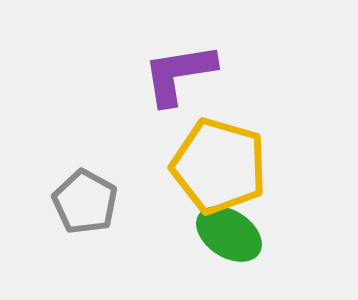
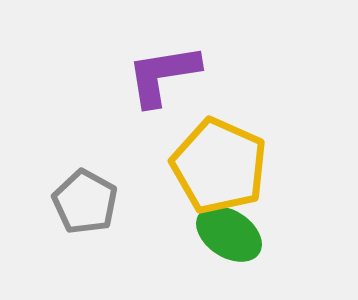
purple L-shape: moved 16 px left, 1 px down
yellow pentagon: rotated 8 degrees clockwise
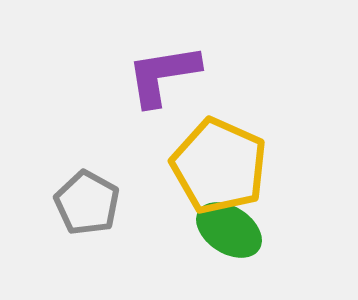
gray pentagon: moved 2 px right, 1 px down
green ellipse: moved 4 px up
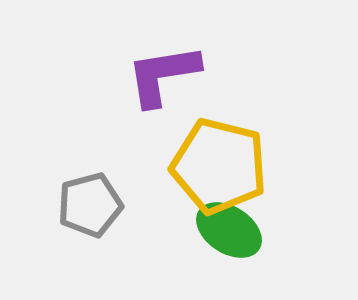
yellow pentagon: rotated 10 degrees counterclockwise
gray pentagon: moved 3 px right, 2 px down; rotated 28 degrees clockwise
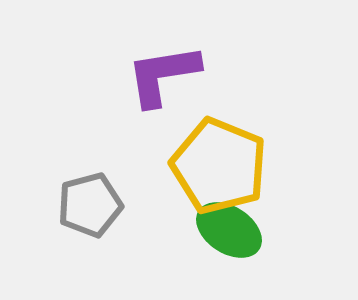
yellow pentagon: rotated 8 degrees clockwise
